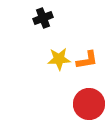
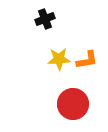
black cross: moved 2 px right, 1 px down
red circle: moved 16 px left
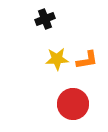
yellow star: moved 2 px left
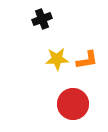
black cross: moved 3 px left
